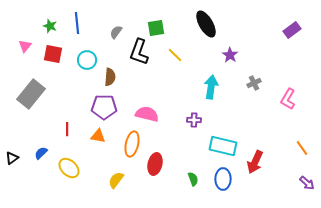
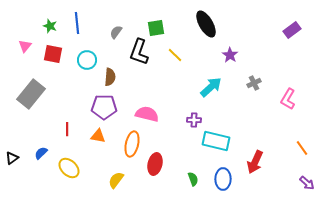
cyan arrow: rotated 40 degrees clockwise
cyan rectangle: moved 7 px left, 5 px up
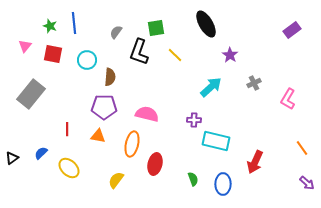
blue line: moved 3 px left
blue ellipse: moved 5 px down
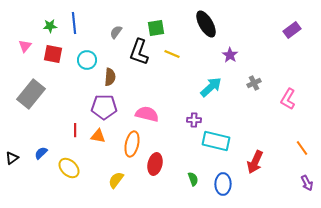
green star: rotated 24 degrees counterclockwise
yellow line: moved 3 px left, 1 px up; rotated 21 degrees counterclockwise
red line: moved 8 px right, 1 px down
purple arrow: rotated 21 degrees clockwise
